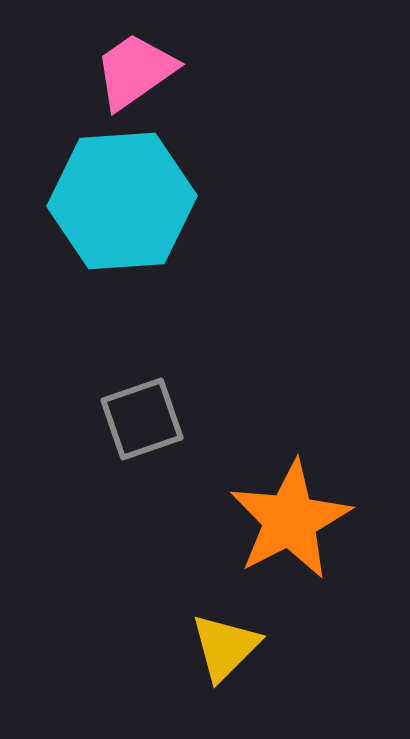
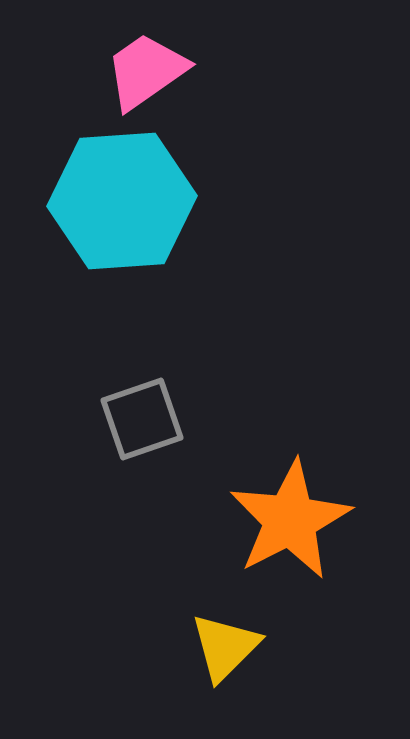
pink trapezoid: moved 11 px right
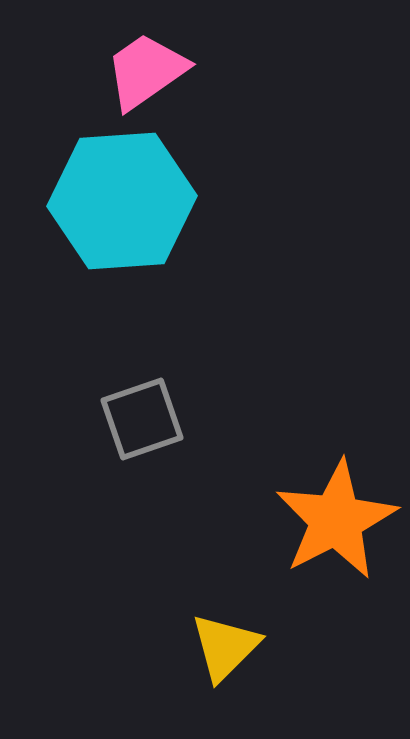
orange star: moved 46 px right
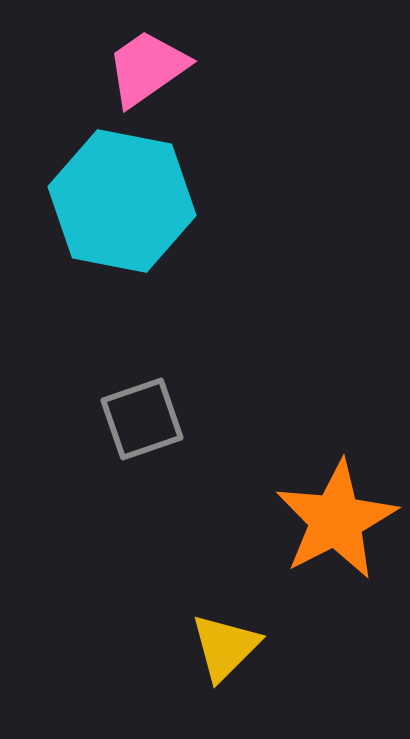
pink trapezoid: moved 1 px right, 3 px up
cyan hexagon: rotated 15 degrees clockwise
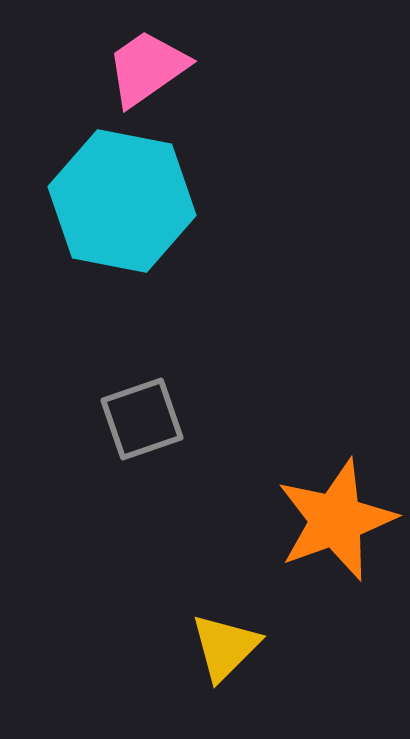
orange star: rotated 7 degrees clockwise
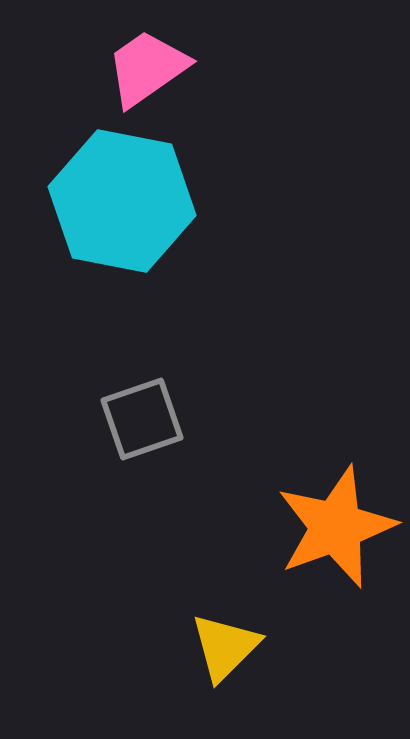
orange star: moved 7 px down
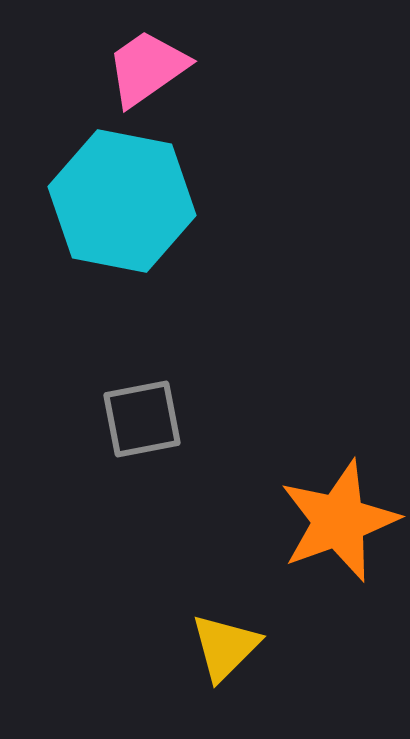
gray square: rotated 8 degrees clockwise
orange star: moved 3 px right, 6 px up
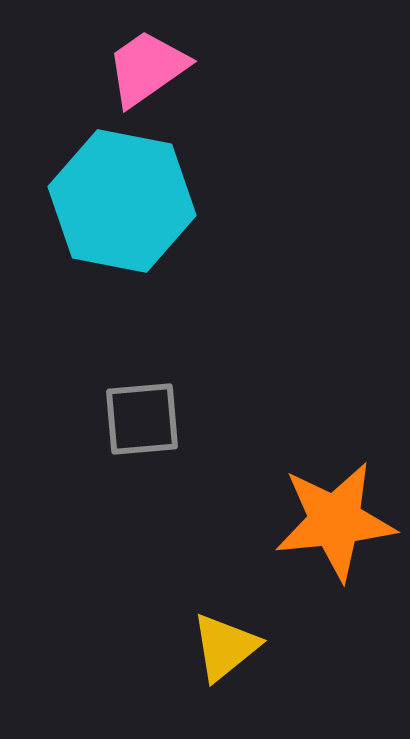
gray square: rotated 6 degrees clockwise
orange star: moved 4 px left; rotated 14 degrees clockwise
yellow triangle: rotated 6 degrees clockwise
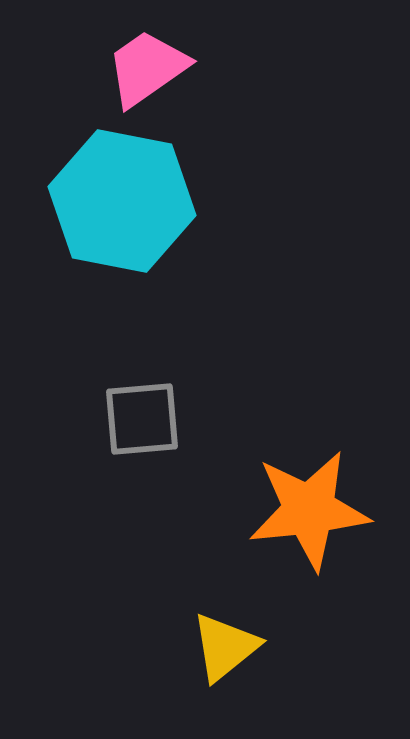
orange star: moved 26 px left, 11 px up
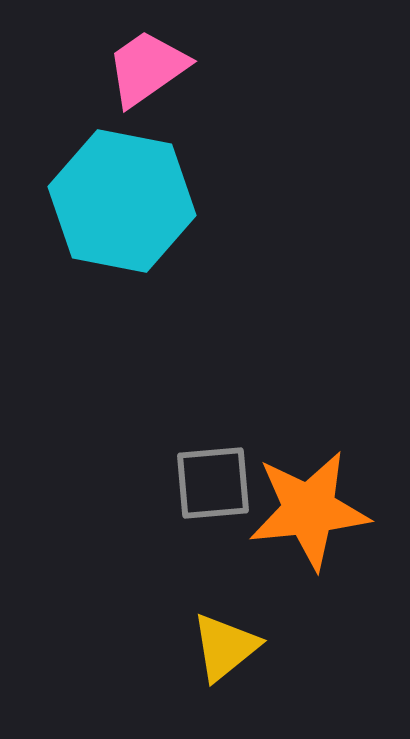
gray square: moved 71 px right, 64 px down
